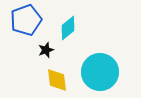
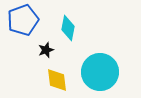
blue pentagon: moved 3 px left
cyan diamond: rotated 40 degrees counterclockwise
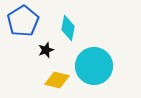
blue pentagon: moved 1 px down; rotated 12 degrees counterclockwise
cyan circle: moved 6 px left, 6 px up
yellow diamond: rotated 70 degrees counterclockwise
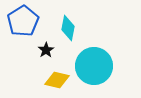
black star: rotated 14 degrees counterclockwise
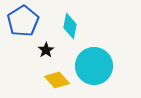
cyan diamond: moved 2 px right, 2 px up
yellow diamond: rotated 35 degrees clockwise
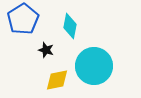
blue pentagon: moved 2 px up
black star: rotated 21 degrees counterclockwise
yellow diamond: rotated 60 degrees counterclockwise
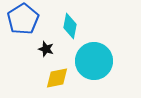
black star: moved 1 px up
cyan circle: moved 5 px up
yellow diamond: moved 2 px up
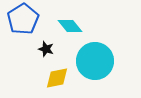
cyan diamond: rotated 50 degrees counterclockwise
cyan circle: moved 1 px right
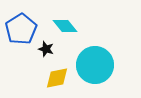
blue pentagon: moved 2 px left, 10 px down
cyan diamond: moved 5 px left
cyan circle: moved 4 px down
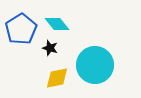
cyan diamond: moved 8 px left, 2 px up
black star: moved 4 px right, 1 px up
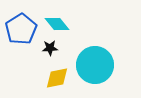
black star: rotated 21 degrees counterclockwise
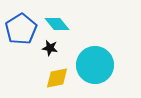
black star: rotated 14 degrees clockwise
